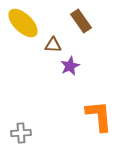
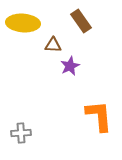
yellow ellipse: rotated 40 degrees counterclockwise
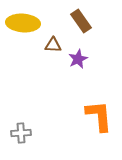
purple star: moved 8 px right, 7 px up
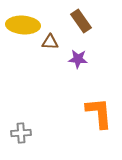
yellow ellipse: moved 2 px down
brown triangle: moved 3 px left, 3 px up
purple star: rotated 30 degrees clockwise
orange L-shape: moved 3 px up
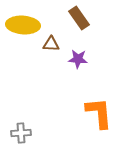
brown rectangle: moved 2 px left, 3 px up
brown triangle: moved 1 px right, 2 px down
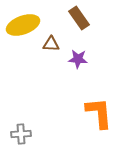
yellow ellipse: rotated 24 degrees counterclockwise
gray cross: moved 1 px down
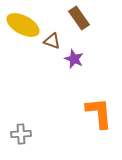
yellow ellipse: rotated 48 degrees clockwise
brown triangle: moved 1 px right, 3 px up; rotated 18 degrees clockwise
purple star: moved 4 px left; rotated 18 degrees clockwise
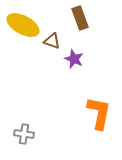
brown rectangle: moved 1 px right; rotated 15 degrees clockwise
orange L-shape: rotated 16 degrees clockwise
gray cross: moved 3 px right; rotated 12 degrees clockwise
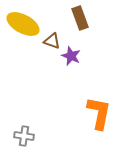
yellow ellipse: moved 1 px up
purple star: moved 3 px left, 3 px up
gray cross: moved 2 px down
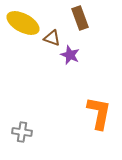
yellow ellipse: moved 1 px up
brown triangle: moved 3 px up
purple star: moved 1 px left, 1 px up
gray cross: moved 2 px left, 4 px up
